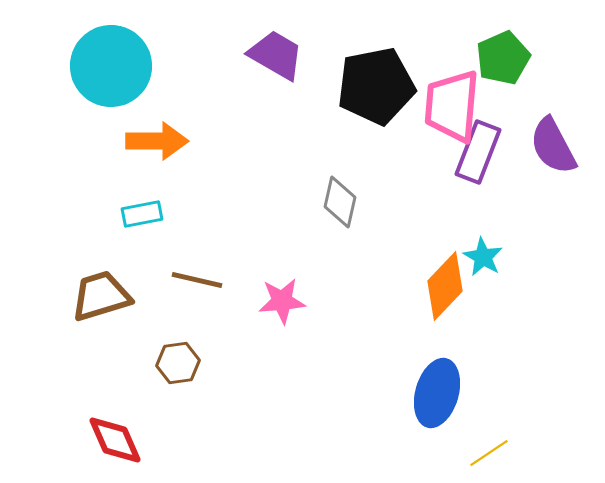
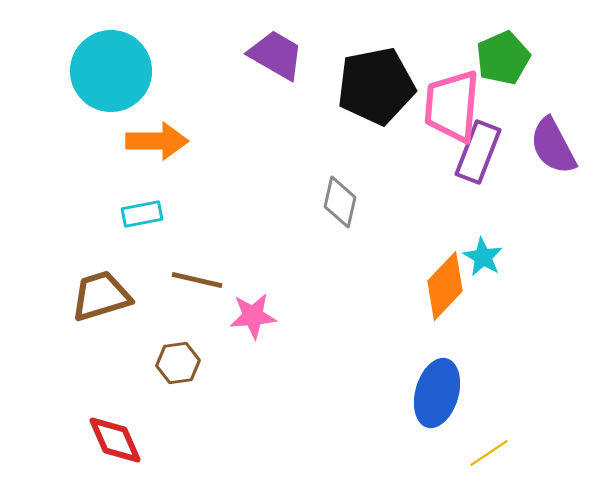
cyan circle: moved 5 px down
pink star: moved 29 px left, 15 px down
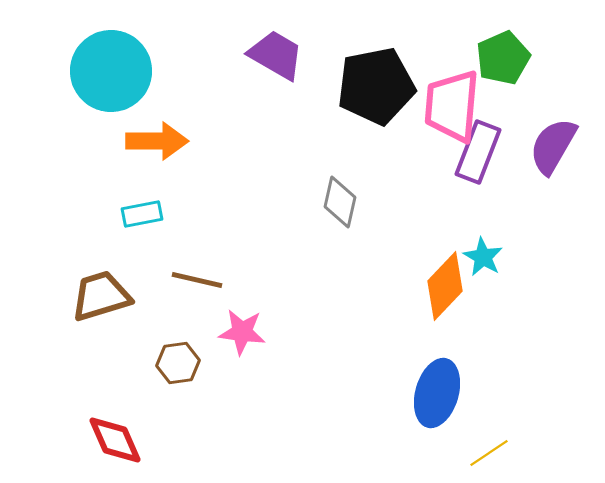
purple semicircle: rotated 58 degrees clockwise
pink star: moved 11 px left, 16 px down; rotated 12 degrees clockwise
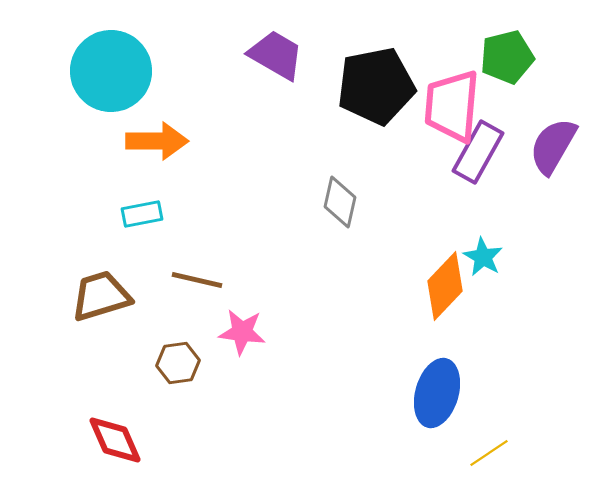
green pentagon: moved 4 px right, 1 px up; rotated 10 degrees clockwise
purple rectangle: rotated 8 degrees clockwise
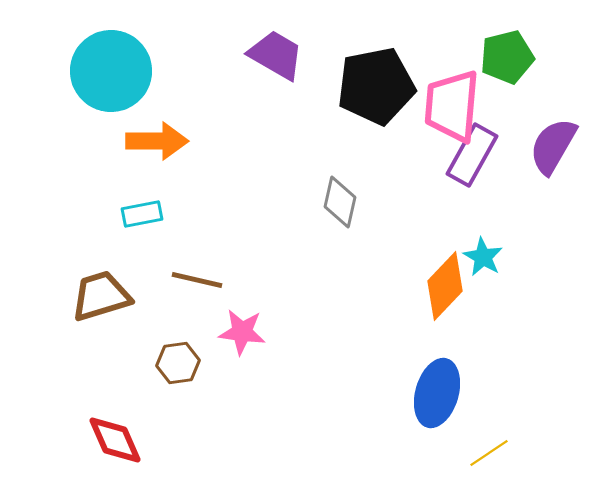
purple rectangle: moved 6 px left, 3 px down
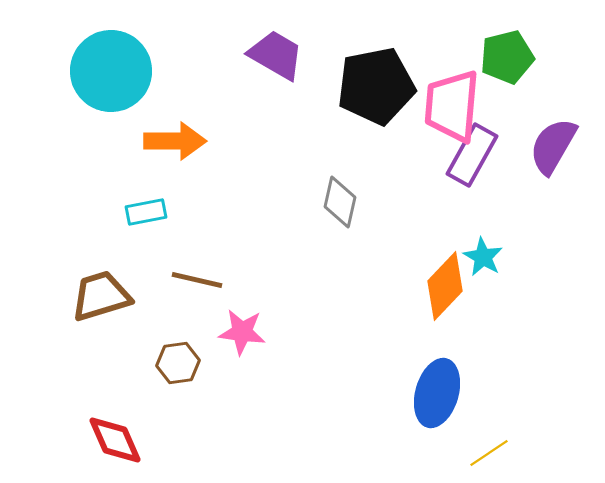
orange arrow: moved 18 px right
cyan rectangle: moved 4 px right, 2 px up
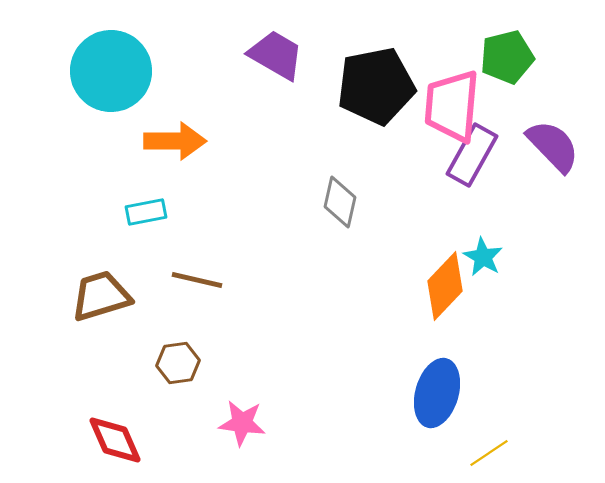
purple semicircle: rotated 106 degrees clockwise
pink star: moved 91 px down
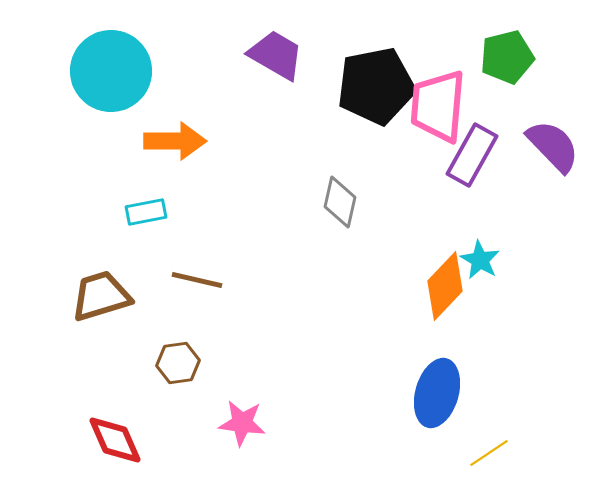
pink trapezoid: moved 14 px left
cyan star: moved 3 px left, 3 px down
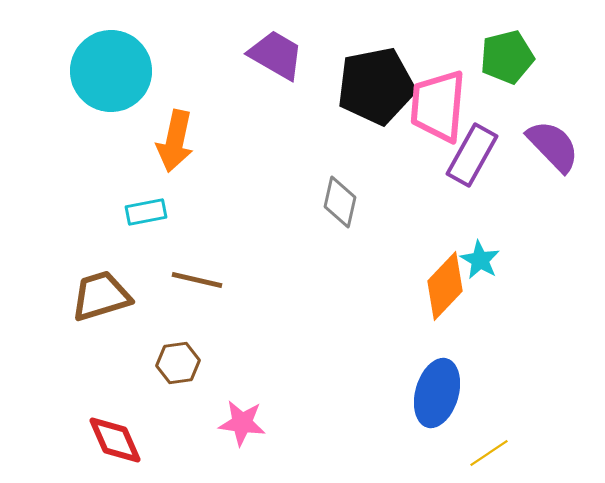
orange arrow: rotated 102 degrees clockwise
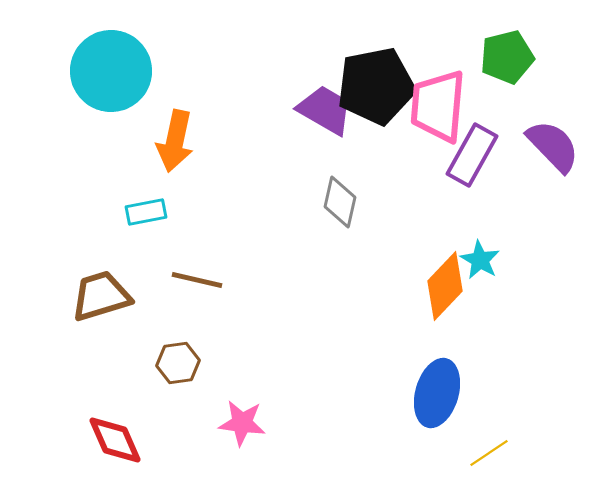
purple trapezoid: moved 49 px right, 55 px down
